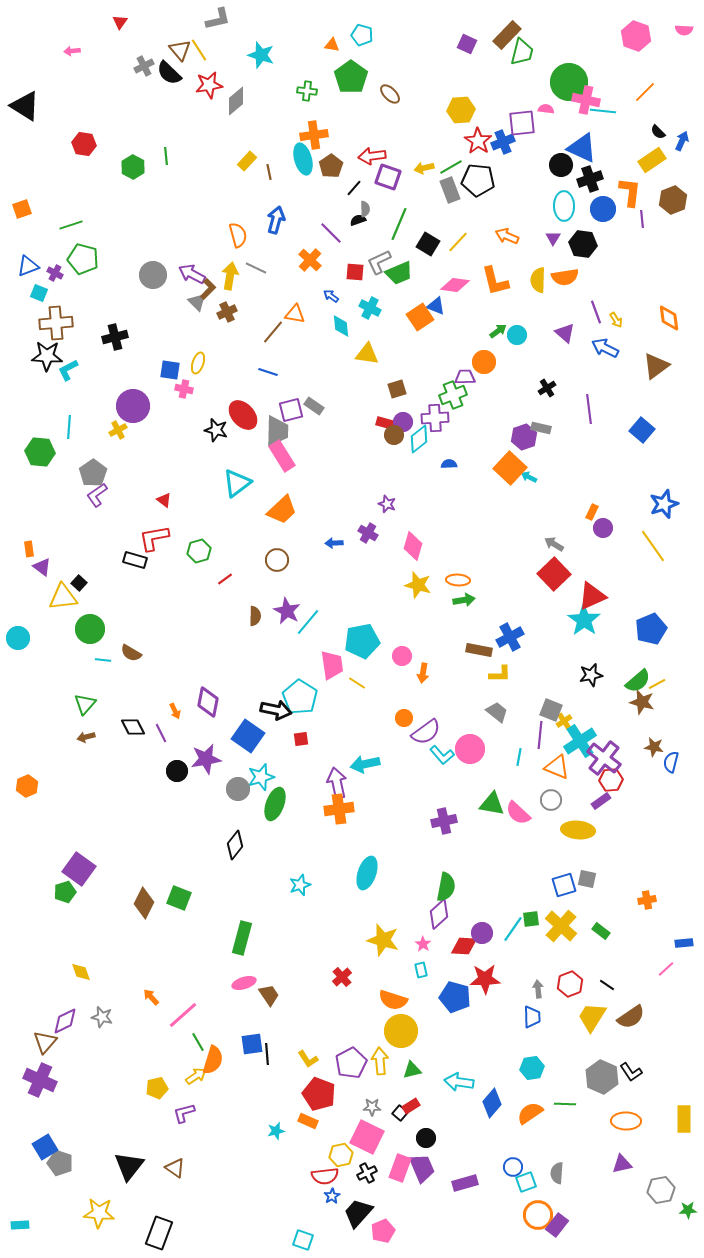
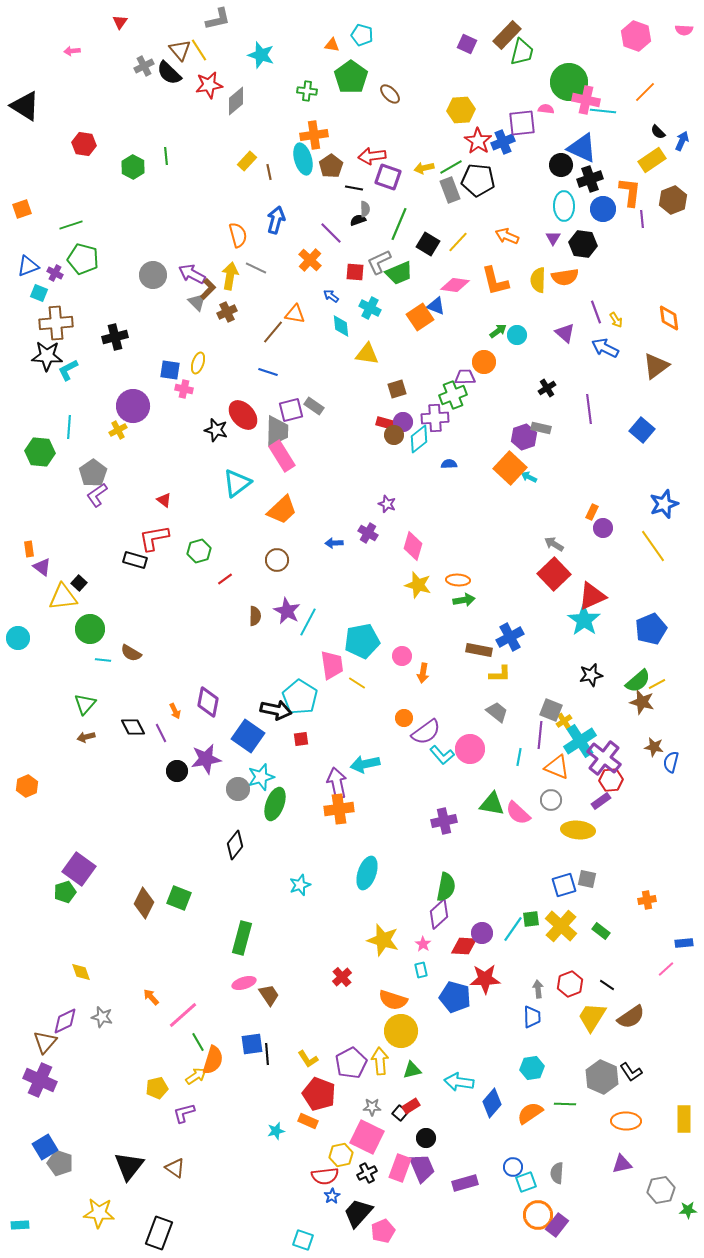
black line at (354, 188): rotated 60 degrees clockwise
cyan line at (308, 622): rotated 12 degrees counterclockwise
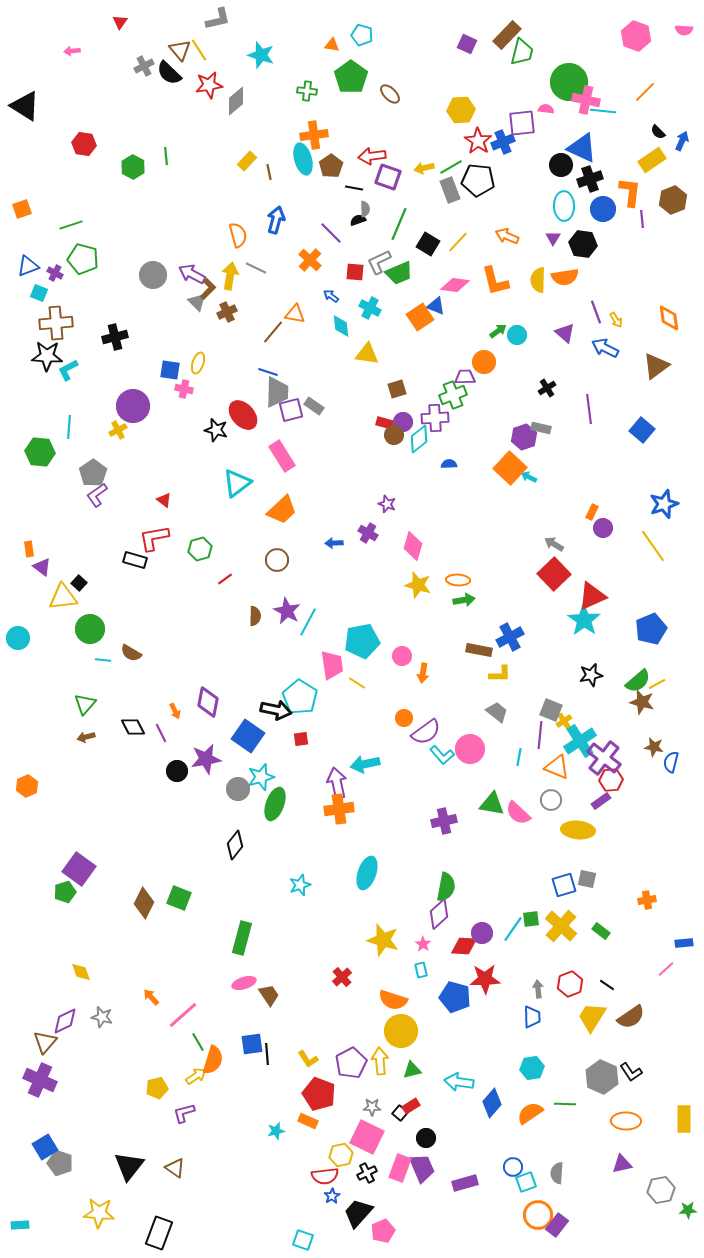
gray trapezoid at (277, 431): moved 39 px up
green hexagon at (199, 551): moved 1 px right, 2 px up
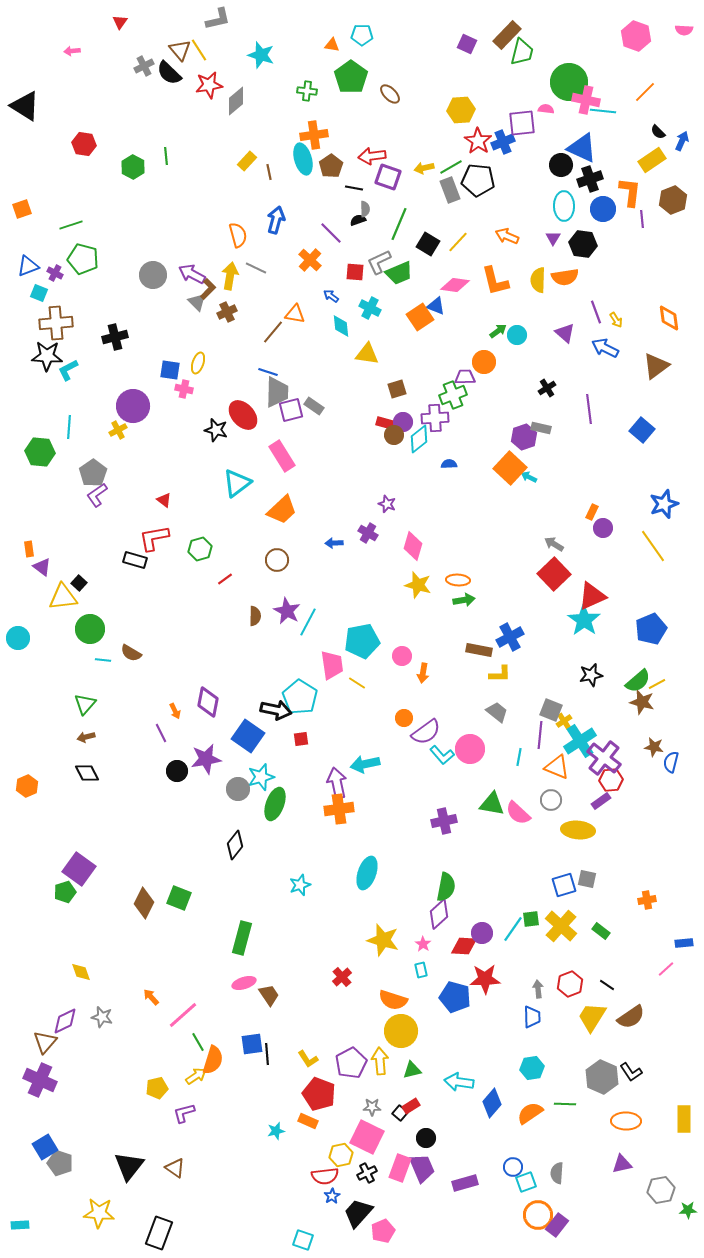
cyan pentagon at (362, 35): rotated 15 degrees counterclockwise
black diamond at (133, 727): moved 46 px left, 46 px down
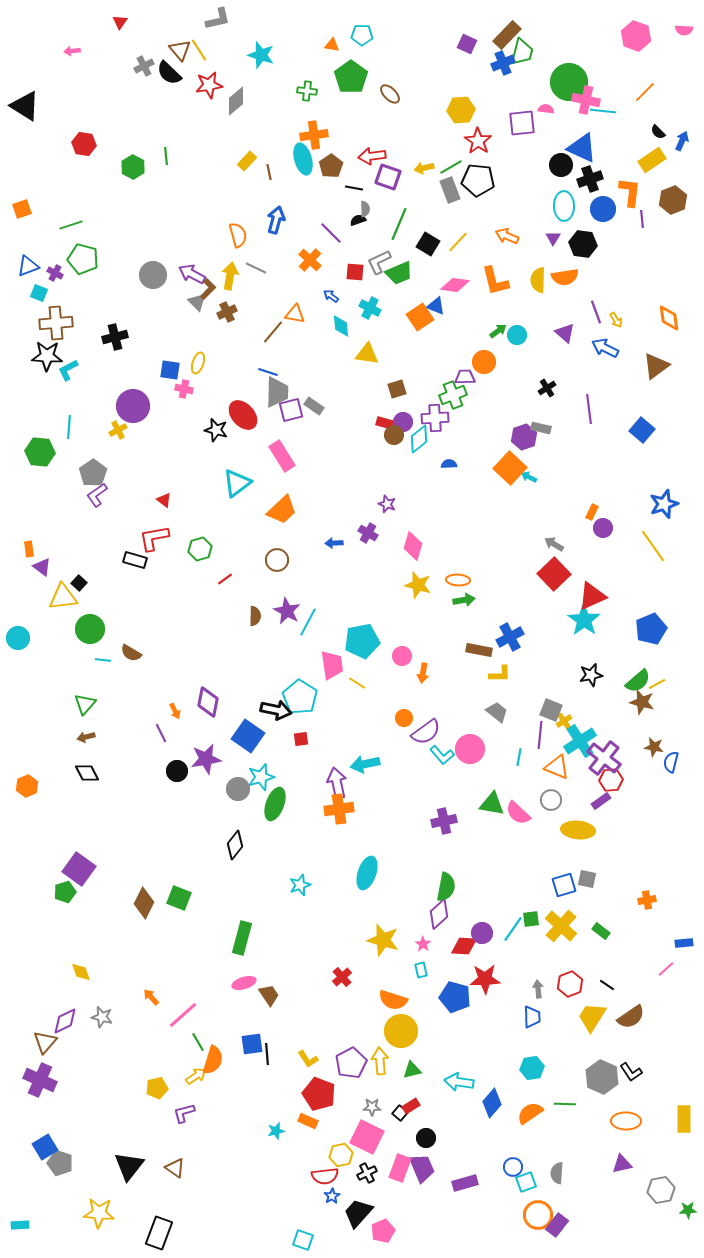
blue cross at (503, 142): moved 79 px up
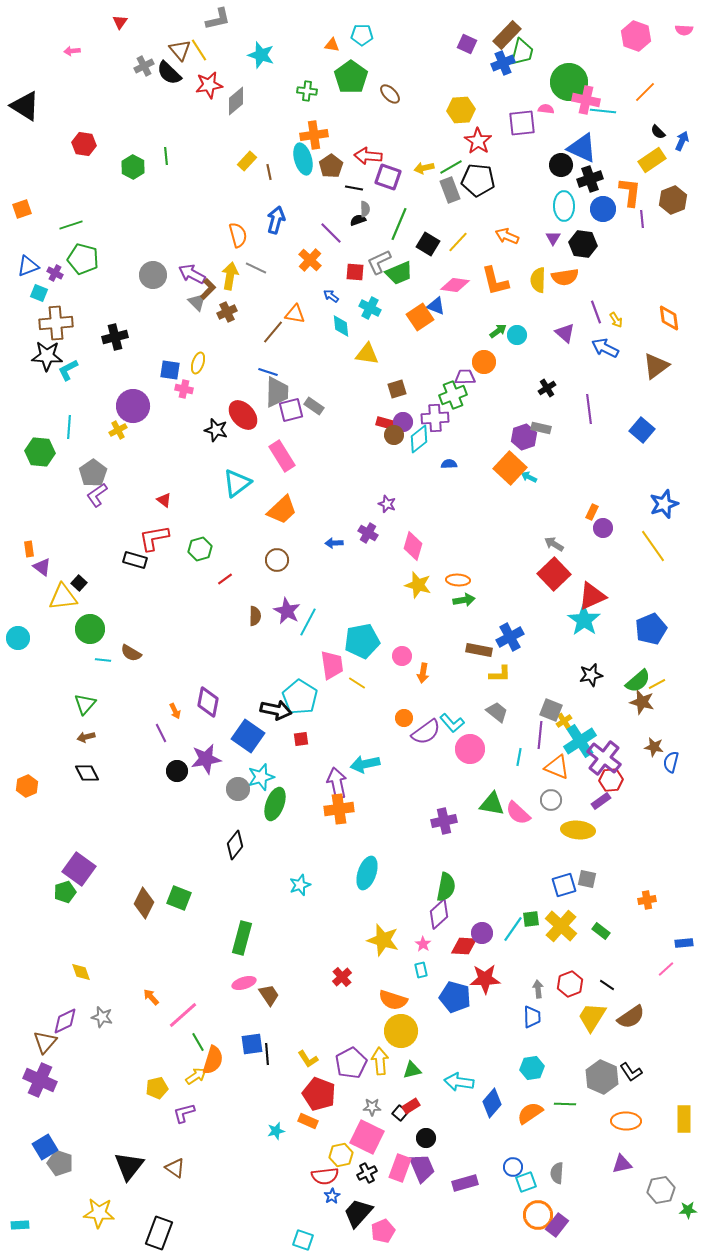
red arrow at (372, 156): moved 4 px left; rotated 12 degrees clockwise
cyan L-shape at (442, 755): moved 10 px right, 32 px up
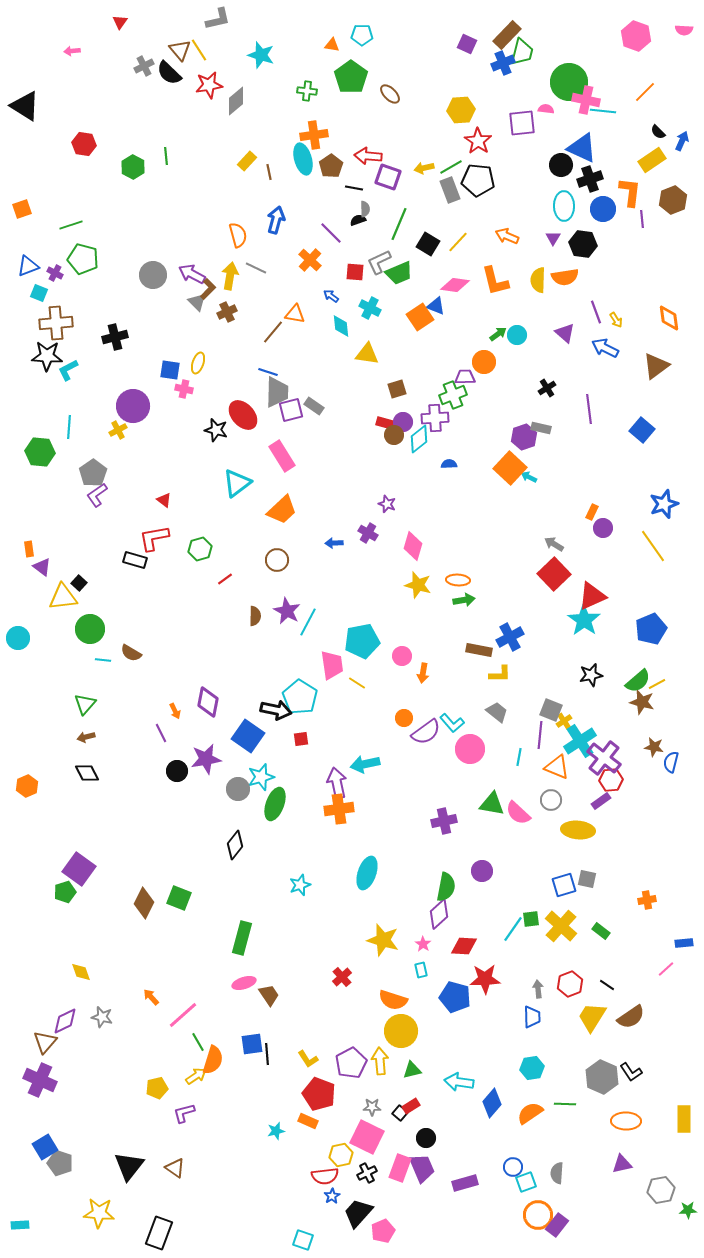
green arrow at (498, 331): moved 3 px down
purple circle at (482, 933): moved 62 px up
